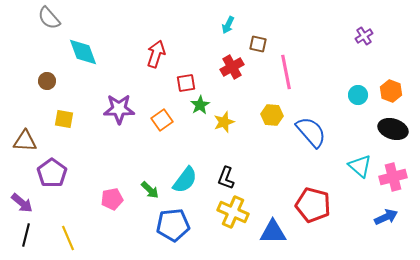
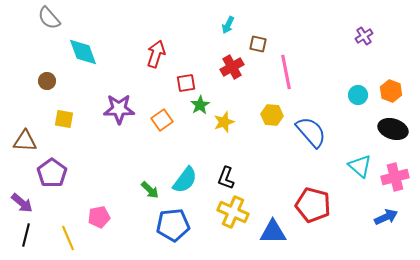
pink cross: moved 2 px right
pink pentagon: moved 13 px left, 18 px down
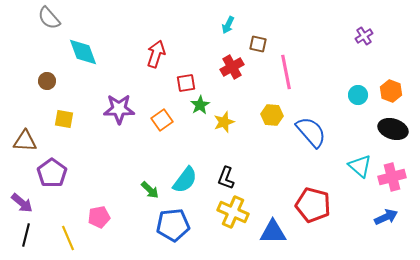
pink cross: moved 3 px left
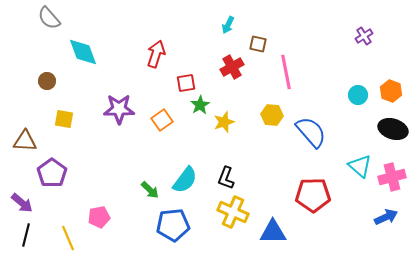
red pentagon: moved 10 px up; rotated 16 degrees counterclockwise
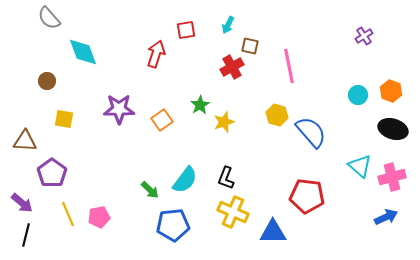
brown square: moved 8 px left, 2 px down
pink line: moved 3 px right, 6 px up
red square: moved 53 px up
yellow hexagon: moved 5 px right; rotated 10 degrees clockwise
red pentagon: moved 6 px left, 1 px down; rotated 8 degrees clockwise
yellow line: moved 24 px up
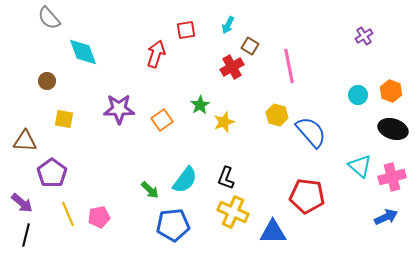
brown square: rotated 18 degrees clockwise
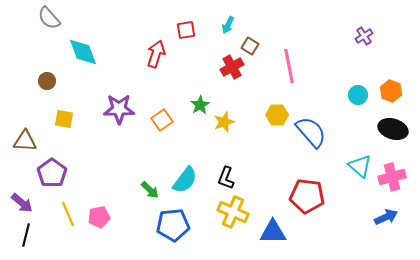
yellow hexagon: rotated 15 degrees counterclockwise
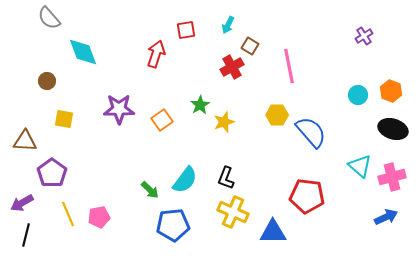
purple arrow: rotated 110 degrees clockwise
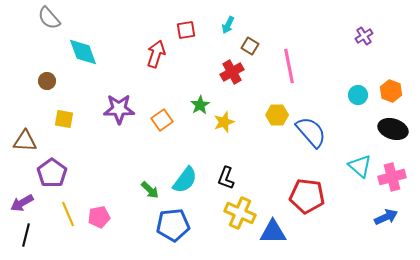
red cross: moved 5 px down
yellow cross: moved 7 px right, 1 px down
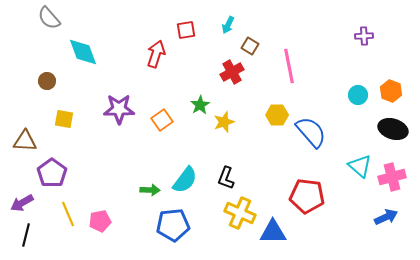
purple cross: rotated 30 degrees clockwise
green arrow: rotated 42 degrees counterclockwise
pink pentagon: moved 1 px right, 4 px down
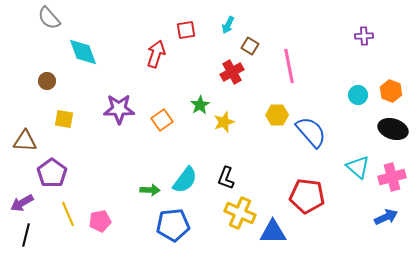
cyan triangle: moved 2 px left, 1 px down
